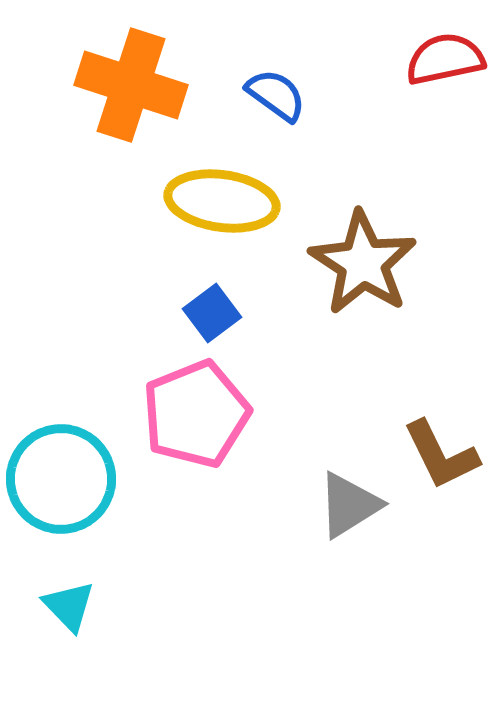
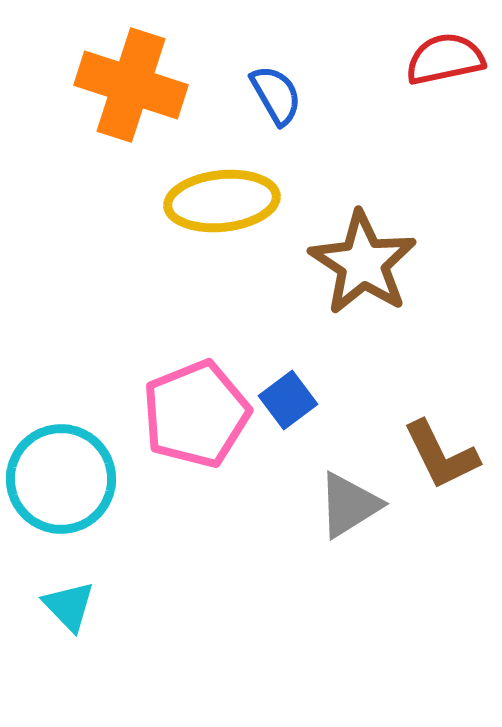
blue semicircle: rotated 24 degrees clockwise
yellow ellipse: rotated 14 degrees counterclockwise
blue square: moved 76 px right, 87 px down
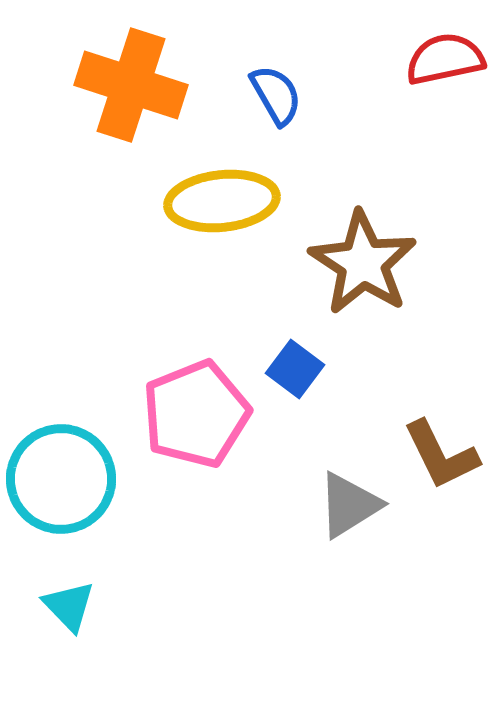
blue square: moved 7 px right, 31 px up; rotated 16 degrees counterclockwise
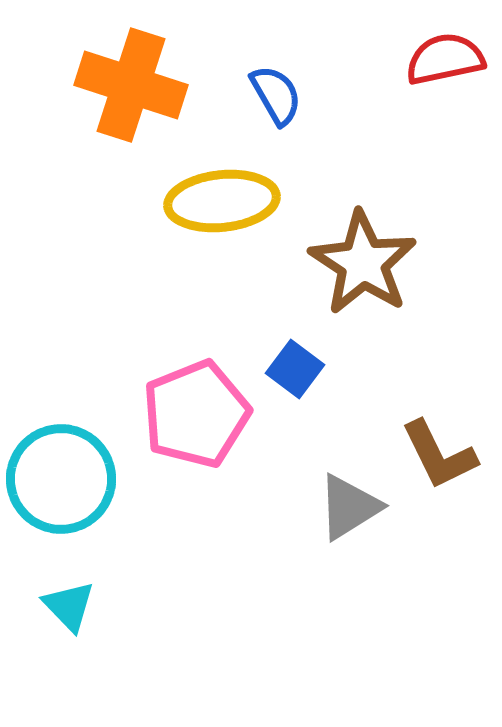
brown L-shape: moved 2 px left
gray triangle: moved 2 px down
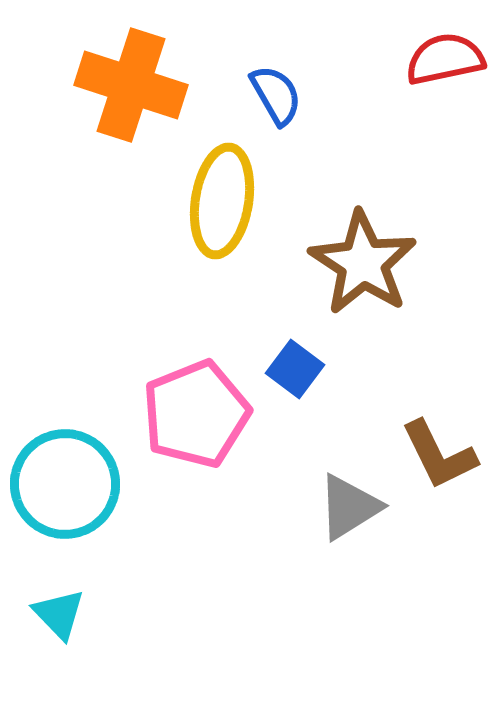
yellow ellipse: rotated 75 degrees counterclockwise
cyan circle: moved 4 px right, 5 px down
cyan triangle: moved 10 px left, 8 px down
